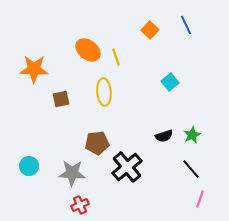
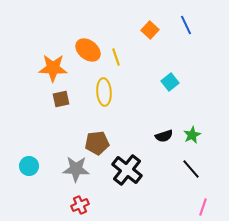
orange star: moved 19 px right, 1 px up
black cross: moved 3 px down; rotated 12 degrees counterclockwise
gray star: moved 4 px right, 4 px up
pink line: moved 3 px right, 8 px down
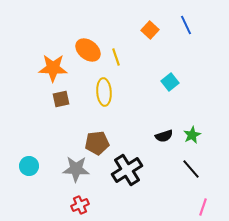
black cross: rotated 20 degrees clockwise
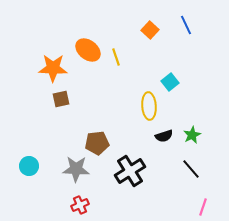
yellow ellipse: moved 45 px right, 14 px down
black cross: moved 3 px right, 1 px down
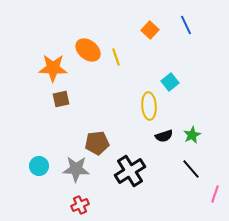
cyan circle: moved 10 px right
pink line: moved 12 px right, 13 px up
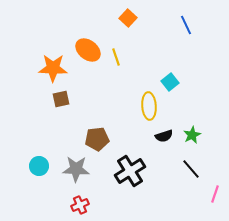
orange square: moved 22 px left, 12 px up
brown pentagon: moved 4 px up
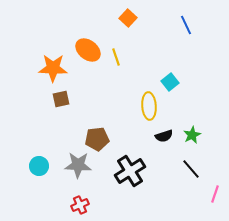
gray star: moved 2 px right, 4 px up
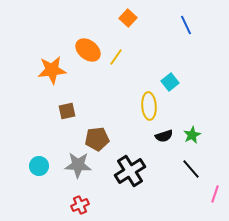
yellow line: rotated 54 degrees clockwise
orange star: moved 1 px left, 2 px down; rotated 8 degrees counterclockwise
brown square: moved 6 px right, 12 px down
